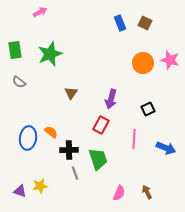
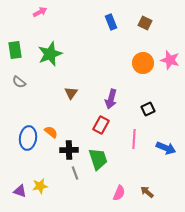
blue rectangle: moved 9 px left, 1 px up
brown arrow: rotated 24 degrees counterclockwise
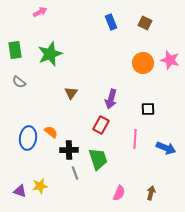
black square: rotated 24 degrees clockwise
pink line: moved 1 px right
brown arrow: moved 4 px right, 1 px down; rotated 64 degrees clockwise
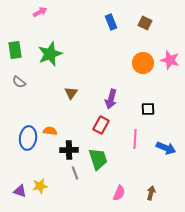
orange semicircle: moved 1 px left, 1 px up; rotated 32 degrees counterclockwise
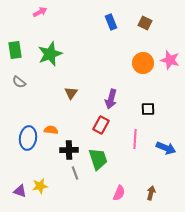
orange semicircle: moved 1 px right, 1 px up
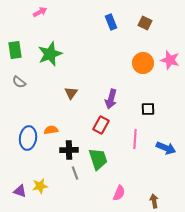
orange semicircle: rotated 16 degrees counterclockwise
brown arrow: moved 3 px right, 8 px down; rotated 24 degrees counterclockwise
